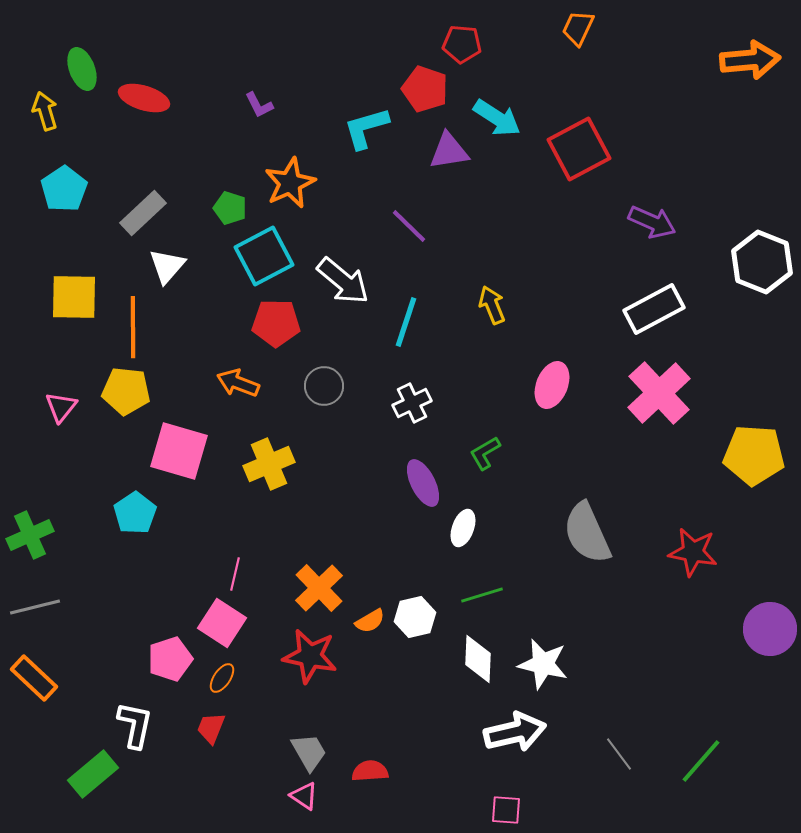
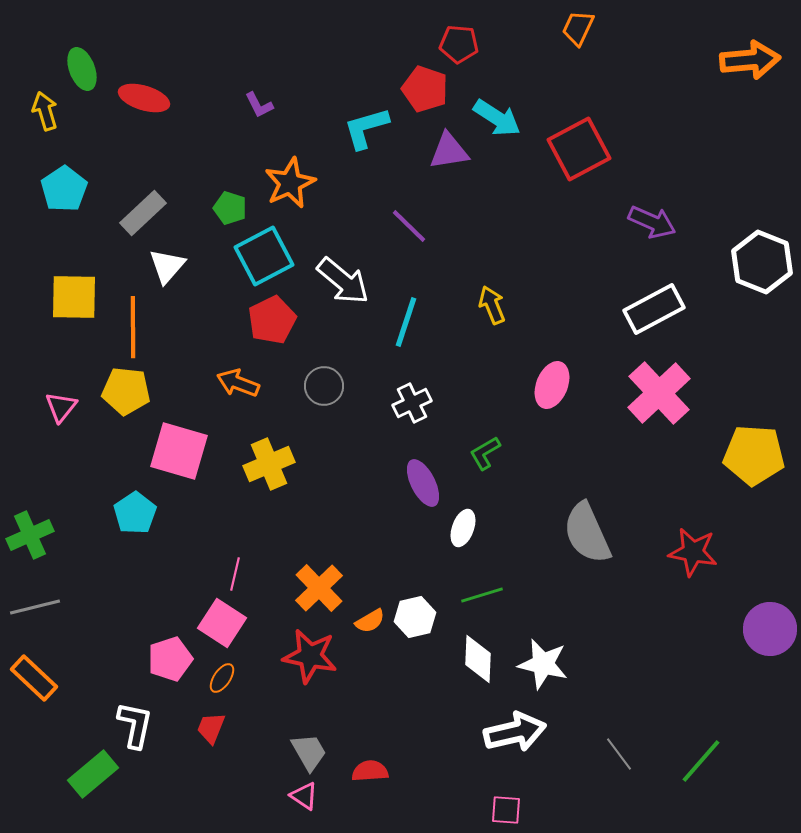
red pentagon at (462, 44): moved 3 px left
red pentagon at (276, 323): moved 4 px left, 3 px up; rotated 27 degrees counterclockwise
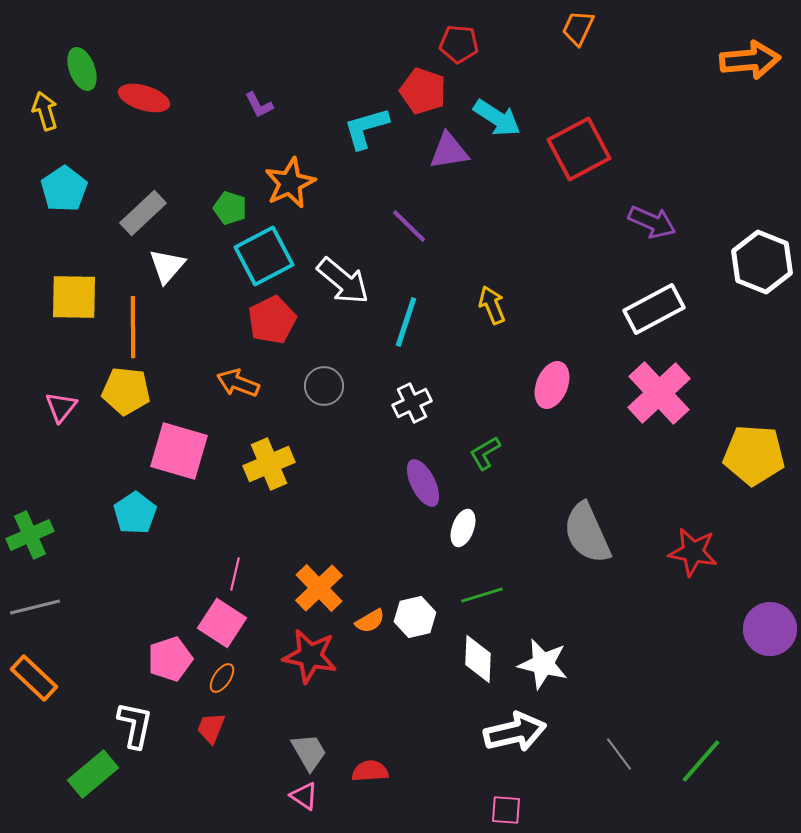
red pentagon at (425, 89): moved 2 px left, 2 px down
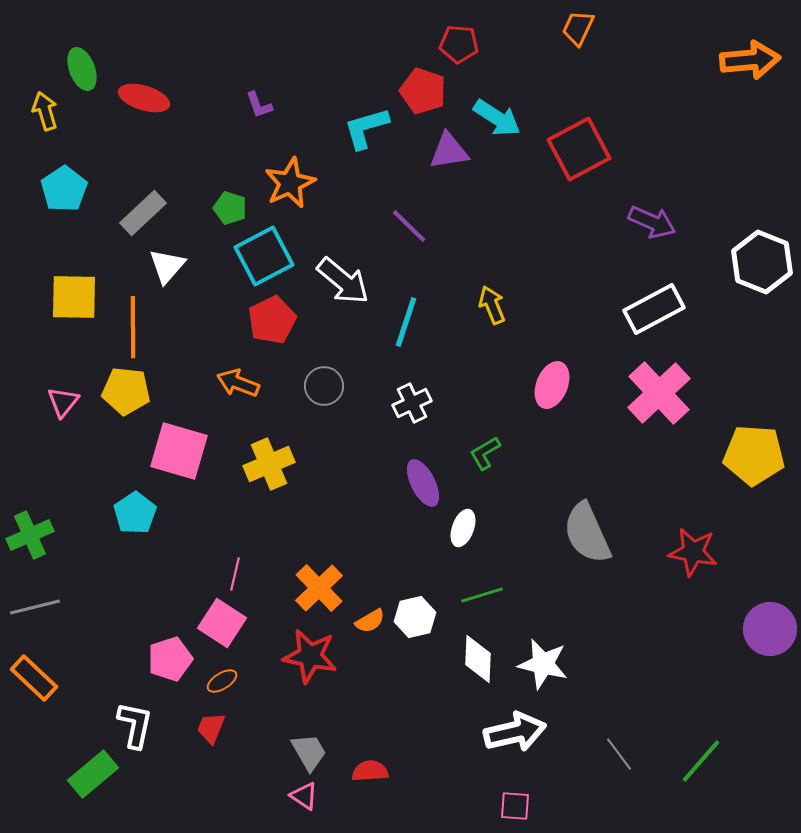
purple L-shape at (259, 105): rotated 8 degrees clockwise
pink triangle at (61, 407): moved 2 px right, 5 px up
orange ellipse at (222, 678): moved 3 px down; rotated 24 degrees clockwise
pink square at (506, 810): moved 9 px right, 4 px up
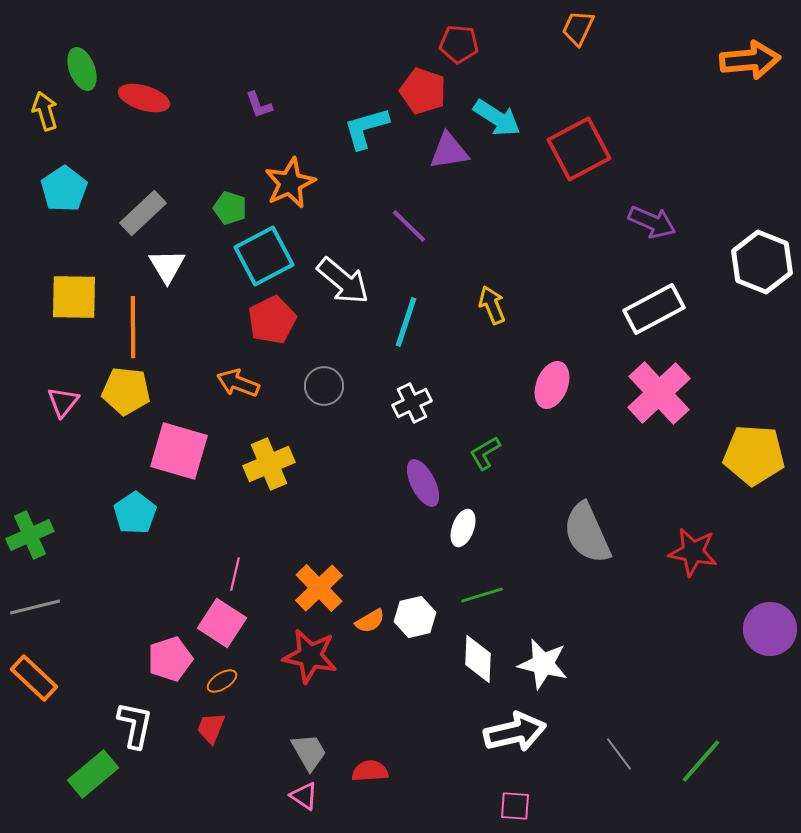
white triangle at (167, 266): rotated 12 degrees counterclockwise
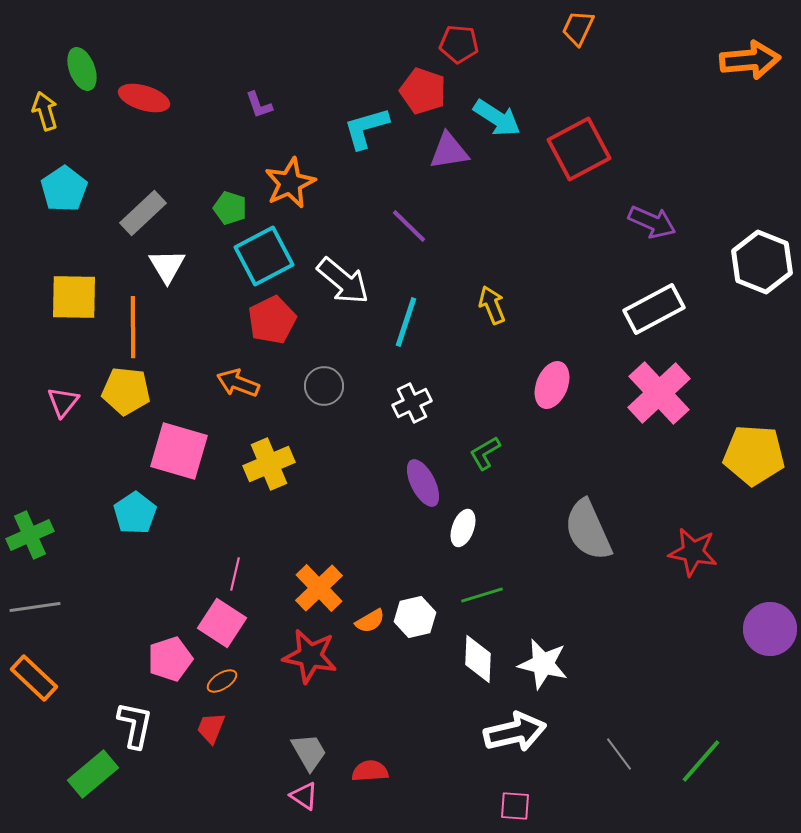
gray semicircle at (587, 533): moved 1 px right, 3 px up
gray line at (35, 607): rotated 6 degrees clockwise
